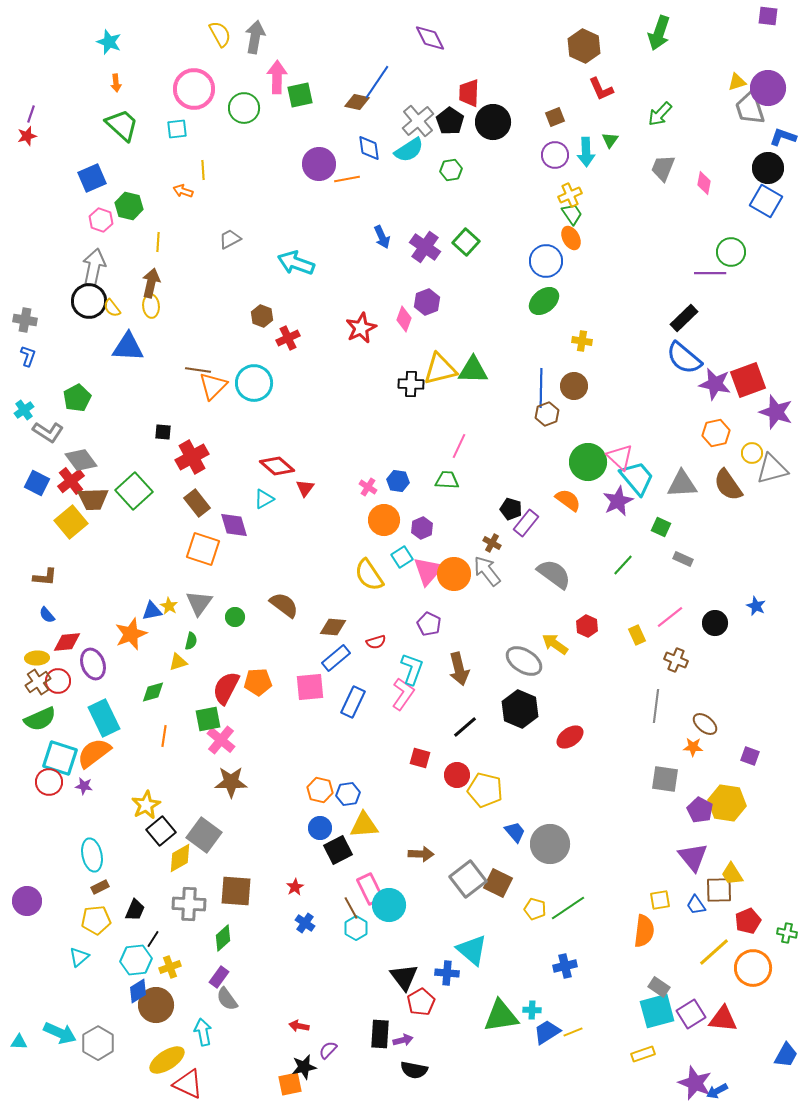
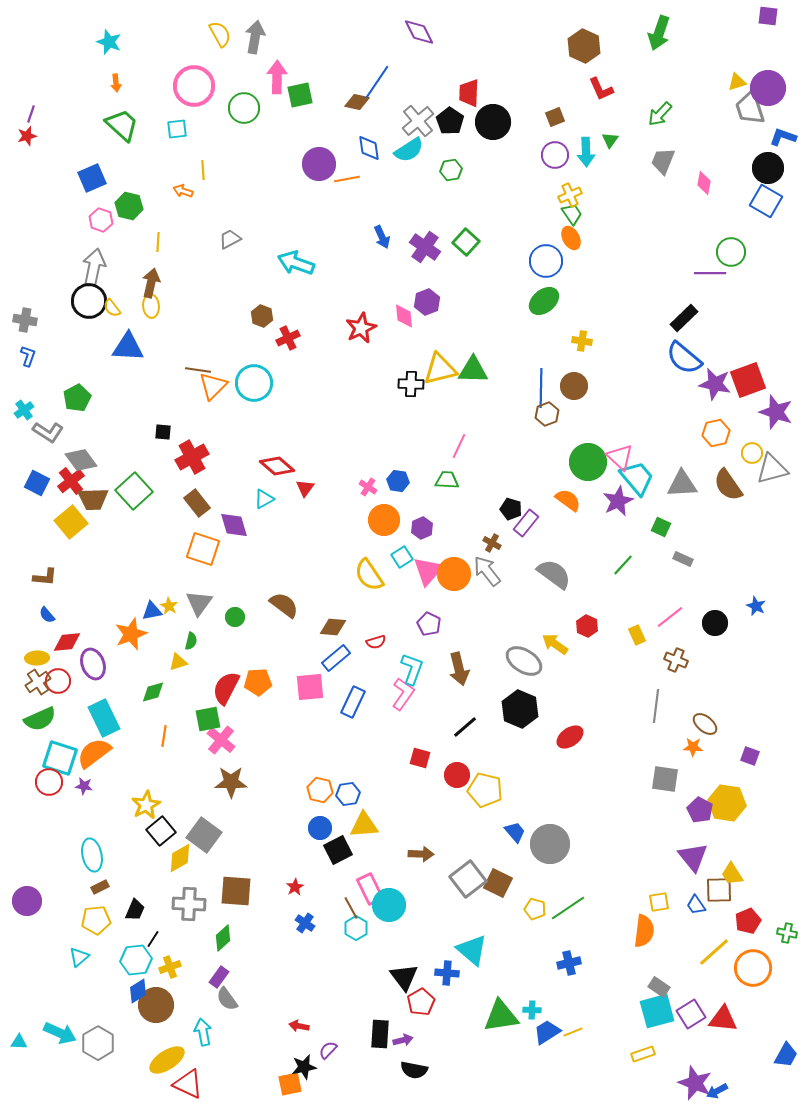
purple diamond at (430, 38): moved 11 px left, 6 px up
pink circle at (194, 89): moved 3 px up
gray trapezoid at (663, 168): moved 7 px up
pink diamond at (404, 319): moved 3 px up; rotated 25 degrees counterclockwise
yellow square at (660, 900): moved 1 px left, 2 px down
blue cross at (565, 966): moved 4 px right, 3 px up
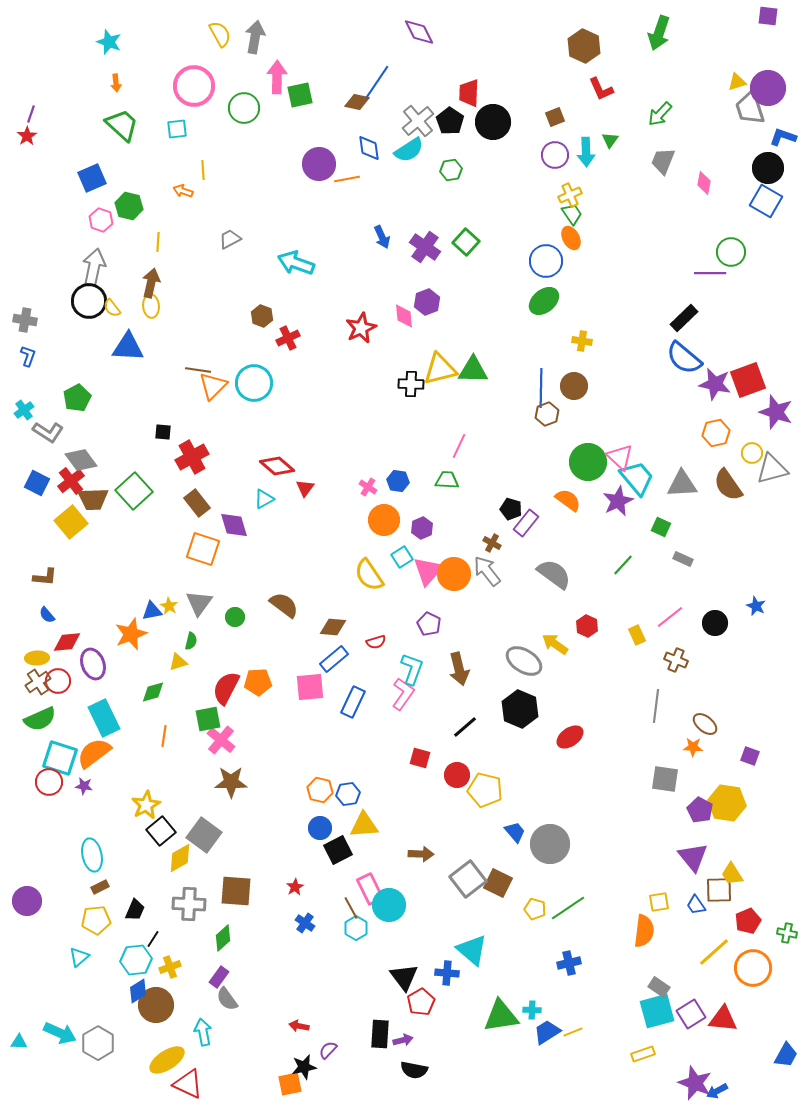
red star at (27, 136): rotated 18 degrees counterclockwise
blue rectangle at (336, 658): moved 2 px left, 1 px down
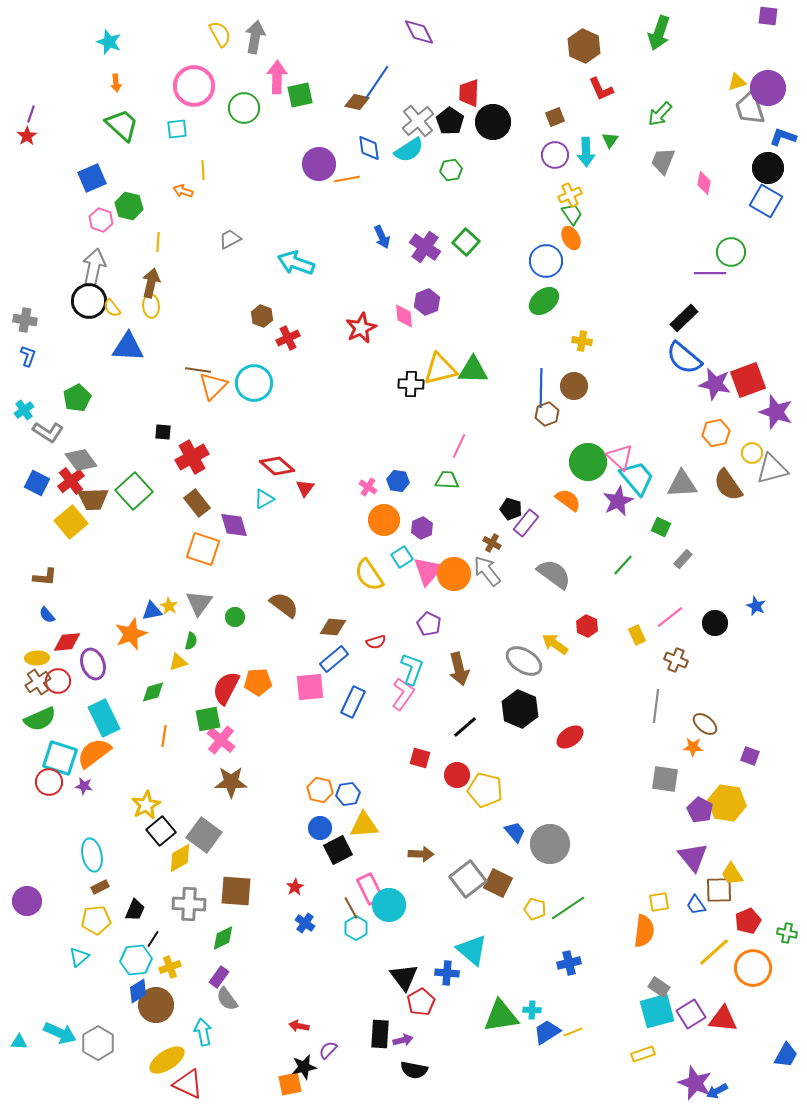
gray rectangle at (683, 559): rotated 72 degrees counterclockwise
green diamond at (223, 938): rotated 16 degrees clockwise
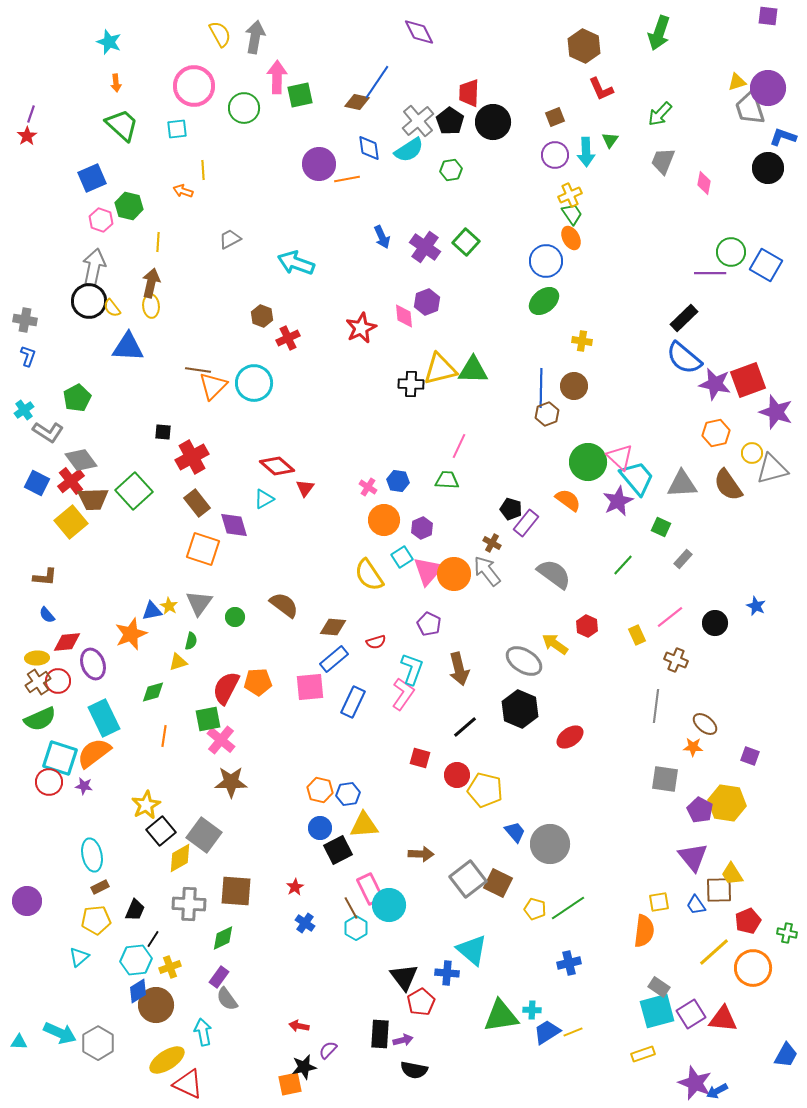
blue square at (766, 201): moved 64 px down
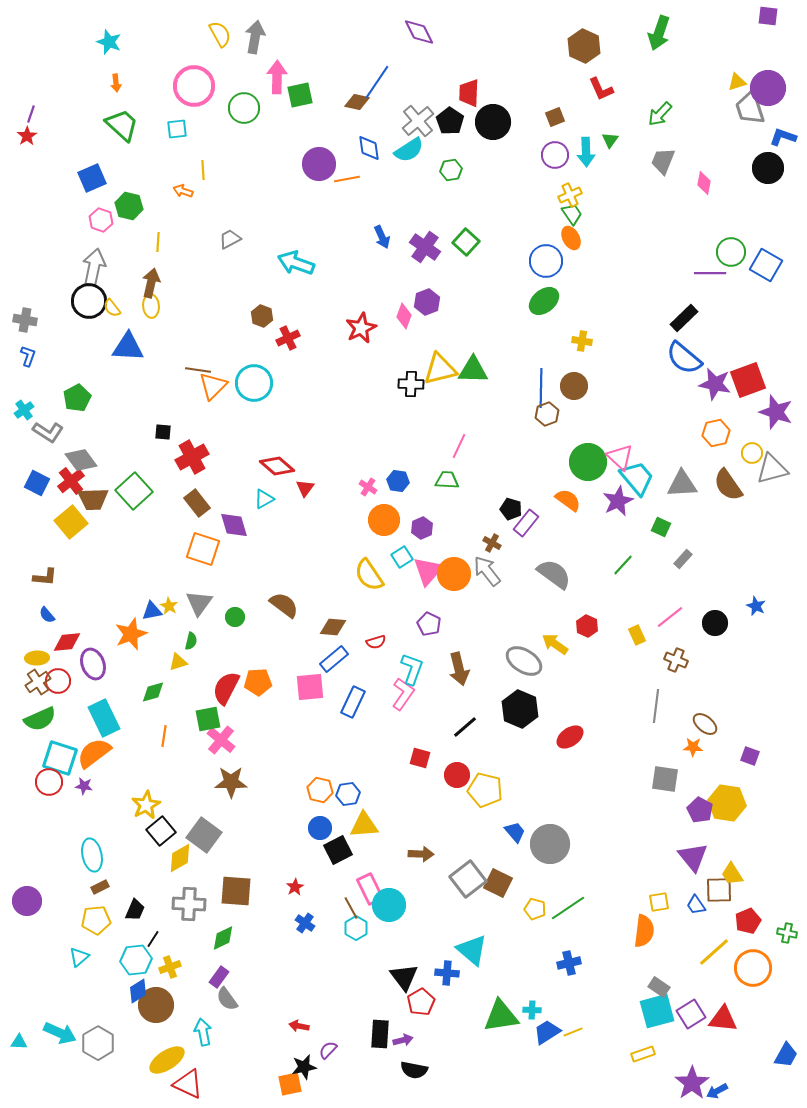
pink diamond at (404, 316): rotated 25 degrees clockwise
purple star at (695, 1083): moved 3 px left; rotated 16 degrees clockwise
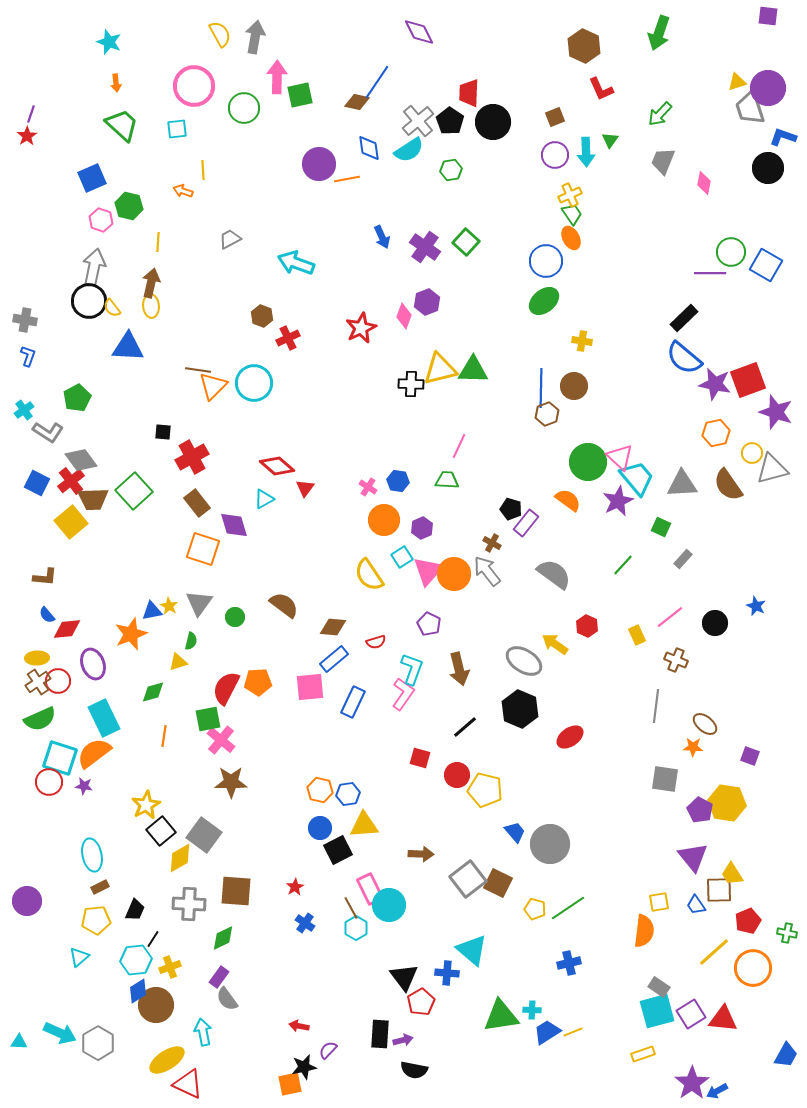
red diamond at (67, 642): moved 13 px up
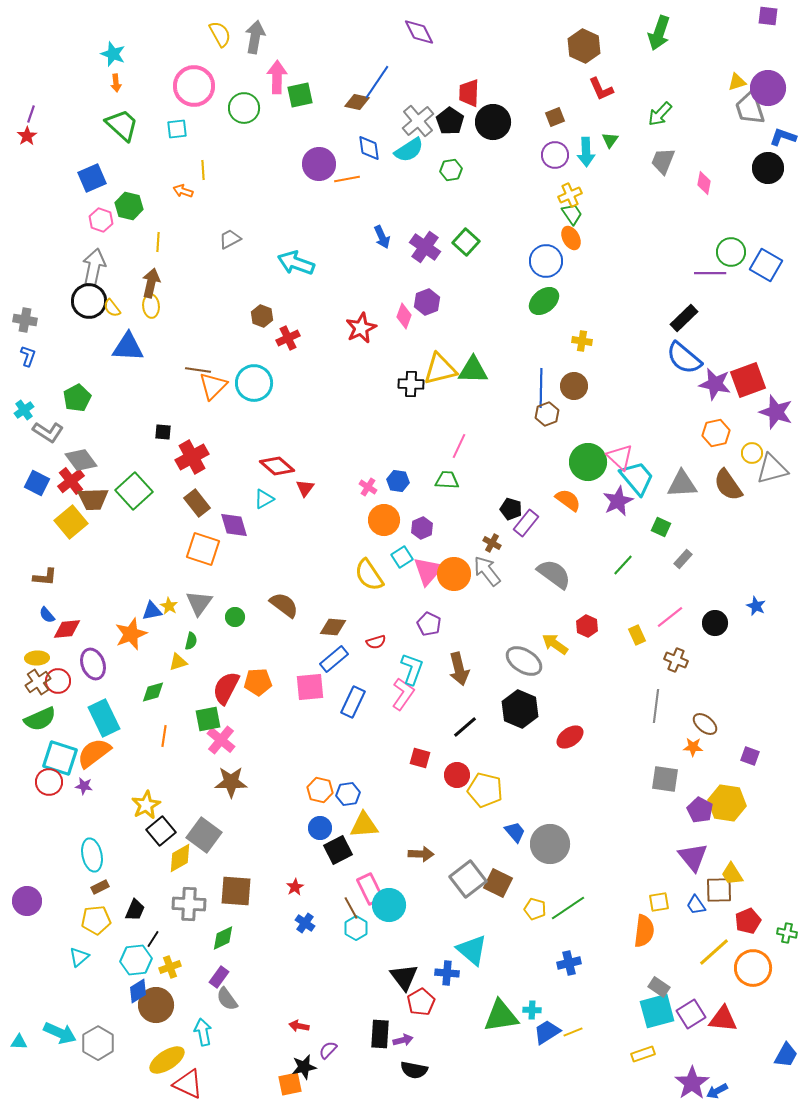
cyan star at (109, 42): moved 4 px right, 12 px down
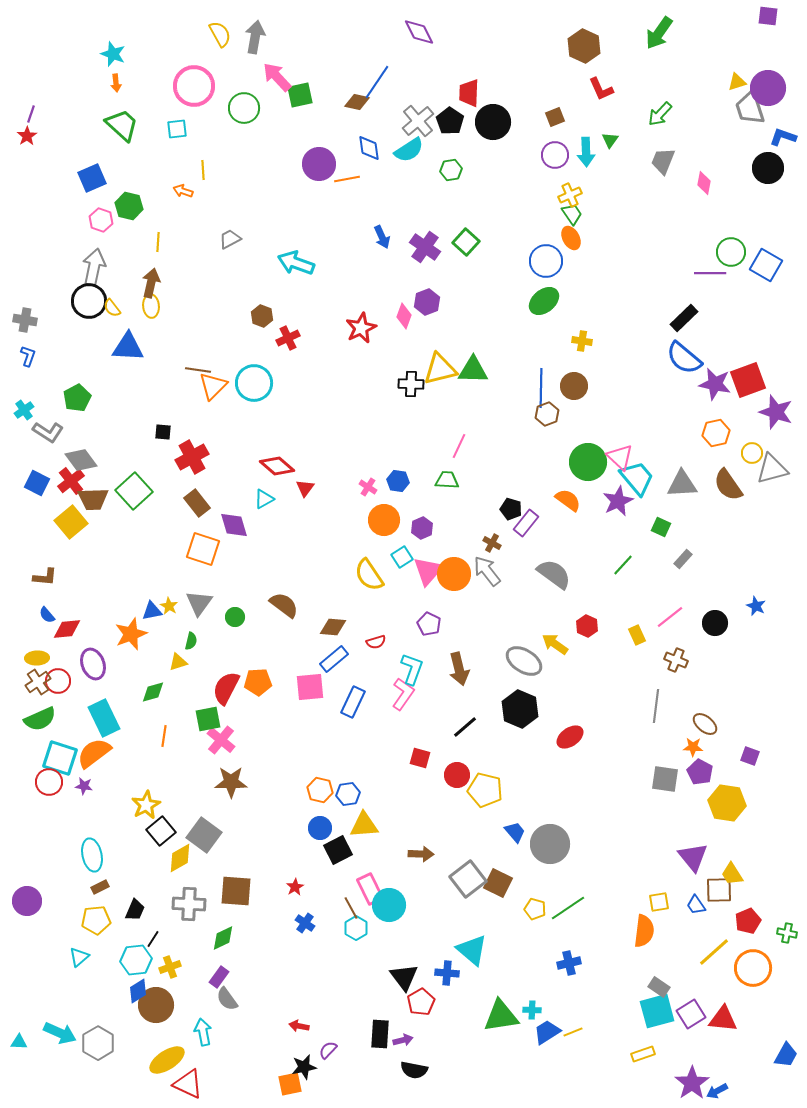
green arrow at (659, 33): rotated 16 degrees clockwise
pink arrow at (277, 77): rotated 44 degrees counterclockwise
purple pentagon at (700, 810): moved 38 px up
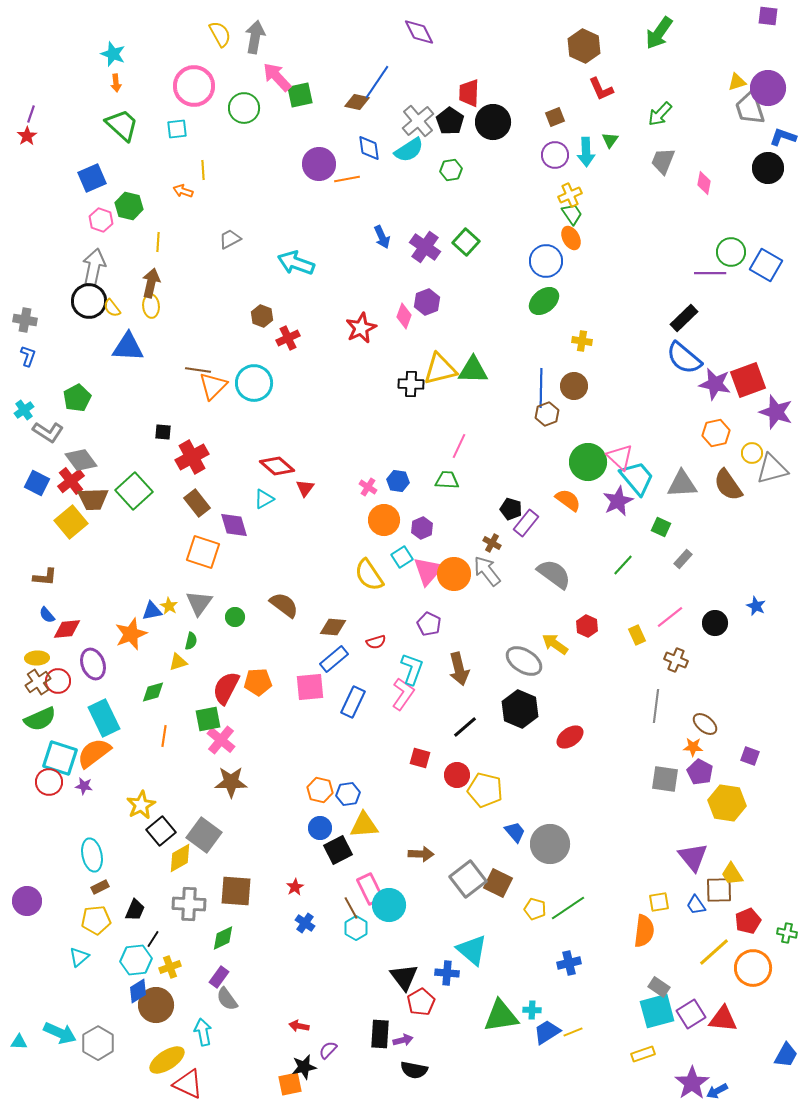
orange square at (203, 549): moved 3 px down
yellow star at (146, 805): moved 5 px left
